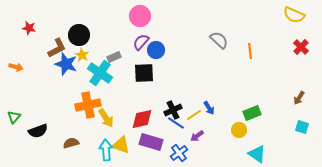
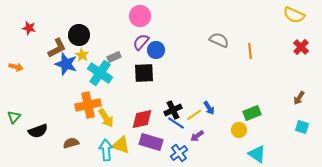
gray semicircle: rotated 18 degrees counterclockwise
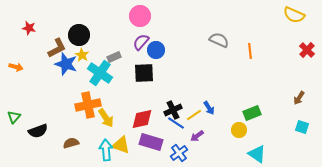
red cross: moved 6 px right, 3 px down
